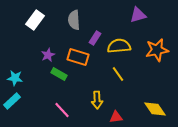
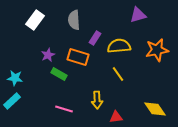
pink line: moved 2 px right, 1 px up; rotated 30 degrees counterclockwise
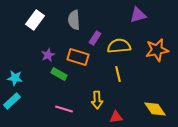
yellow line: rotated 21 degrees clockwise
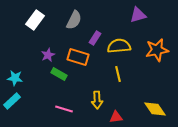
gray semicircle: rotated 150 degrees counterclockwise
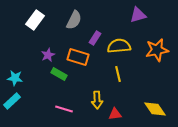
red triangle: moved 1 px left, 3 px up
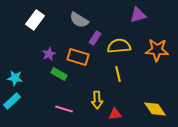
gray semicircle: moved 5 px right; rotated 96 degrees clockwise
orange star: rotated 15 degrees clockwise
purple star: moved 1 px right, 1 px up
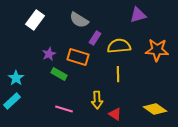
yellow line: rotated 14 degrees clockwise
cyan star: moved 1 px right; rotated 28 degrees clockwise
yellow diamond: rotated 20 degrees counterclockwise
red triangle: rotated 40 degrees clockwise
